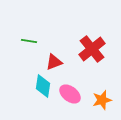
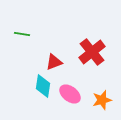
green line: moved 7 px left, 7 px up
red cross: moved 3 px down
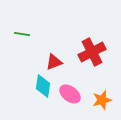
red cross: rotated 12 degrees clockwise
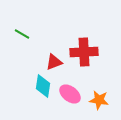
green line: rotated 21 degrees clockwise
red cross: moved 8 px left; rotated 24 degrees clockwise
orange star: moved 3 px left; rotated 24 degrees clockwise
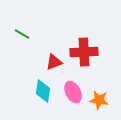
cyan diamond: moved 5 px down
pink ellipse: moved 3 px right, 2 px up; rotated 25 degrees clockwise
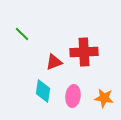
green line: rotated 14 degrees clockwise
pink ellipse: moved 4 px down; rotated 35 degrees clockwise
orange star: moved 5 px right, 2 px up
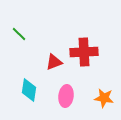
green line: moved 3 px left
cyan diamond: moved 14 px left, 1 px up
pink ellipse: moved 7 px left
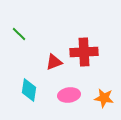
pink ellipse: moved 3 px right, 1 px up; rotated 75 degrees clockwise
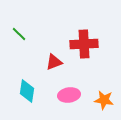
red cross: moved 8 px up
cyan diamond: moved 2 px left, 1 px down
orange star: moved 2 px down
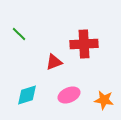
cyan diamond: moved 4 px down; rotated 65 degrees clockwise
pink ellipse: rotated 15 degrees counterclockwise
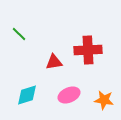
red cross: moved 4 px right, 6 px down
red triangle: rotated 12 degrees clockwise
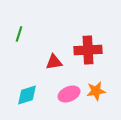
green line: rotated 63 degrees clockwise
pink ellipse: moved 1 px up
orange star: moved 8 px left, 9 px up; rotated 18 degrees counterclockwise
